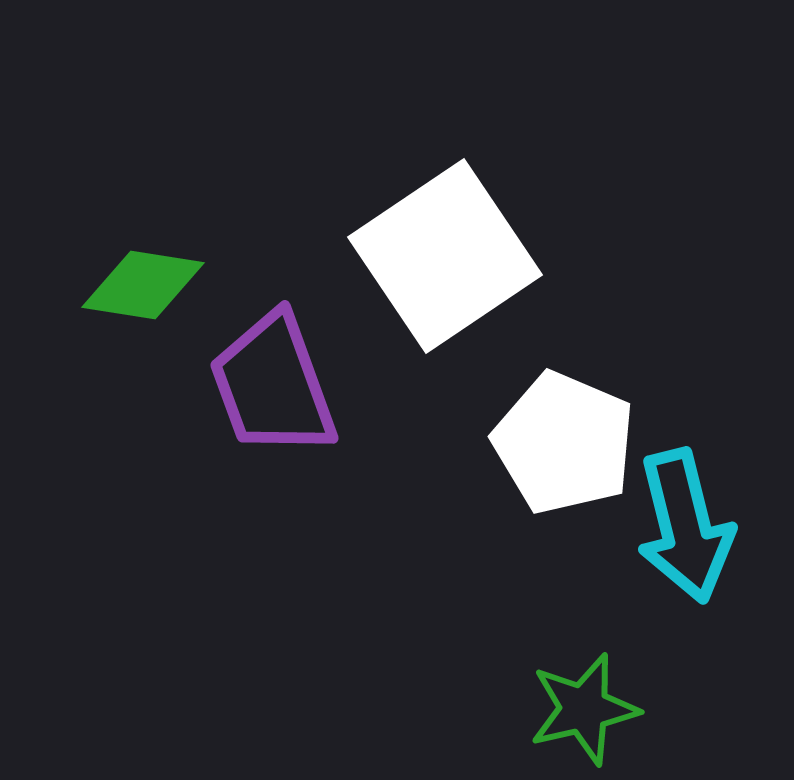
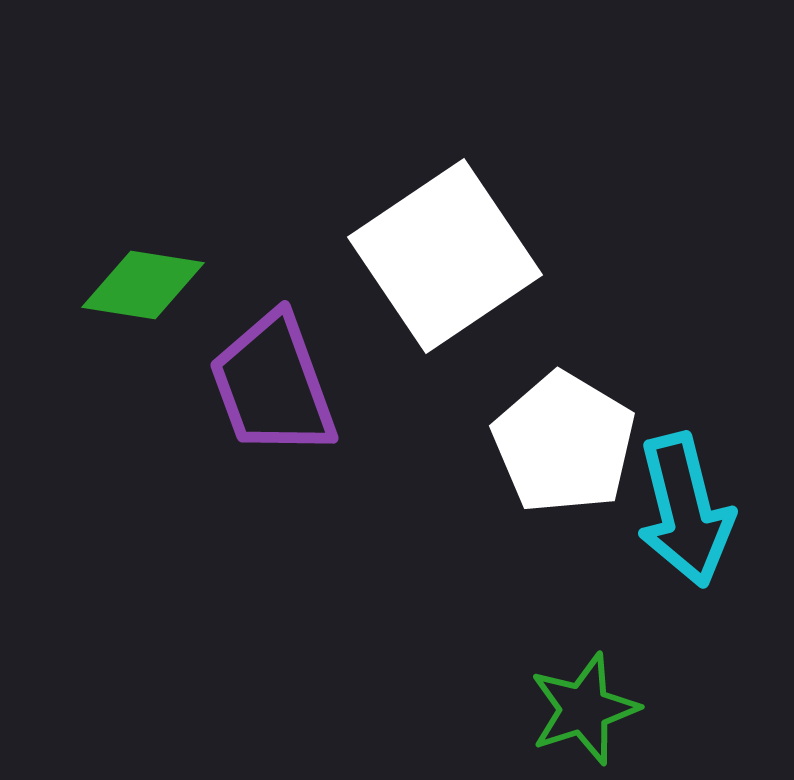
white pentagon: rotated 8 degrees clockwise
cyan arrow: moved 16 px up
green star: rotated 5 degrees counterclockwise
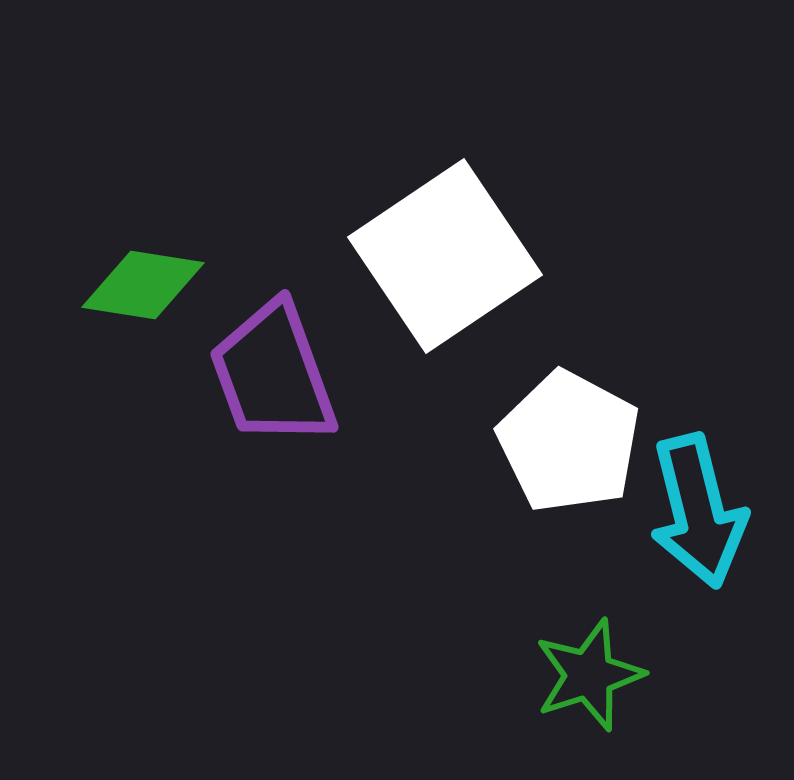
purple trapezoid: moved 11 px up
white pentagon: moved 5 px right, 1 px up; rotated 3 degrees counterclockwise
cyan arrow: moved 13 px right, 1 px down
green star: moved 5 px right, 34 px up
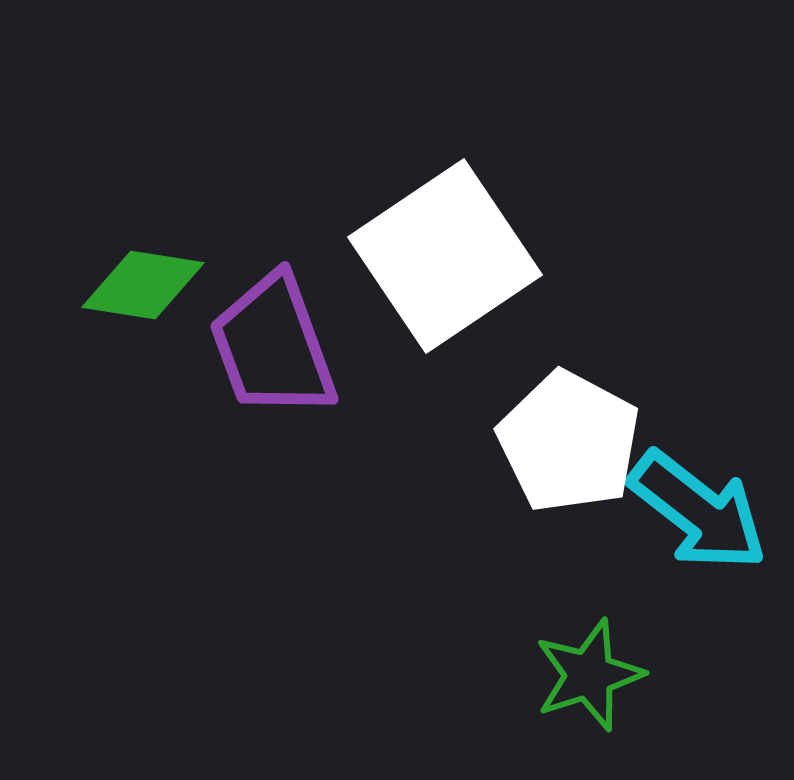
purple trapezoid: moved 28 px up
cyan arrow: rotated 38 degrees counterclockwise
